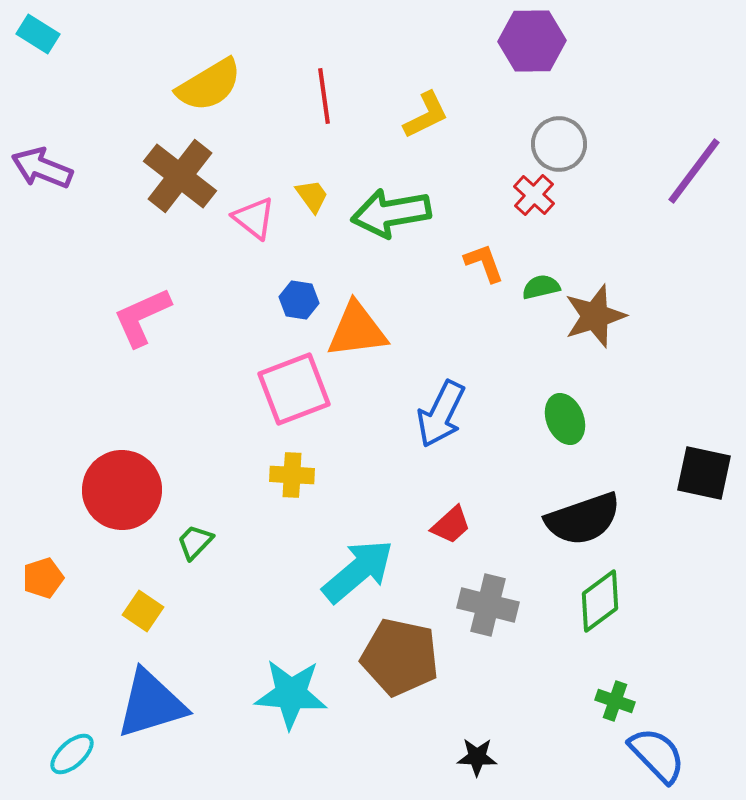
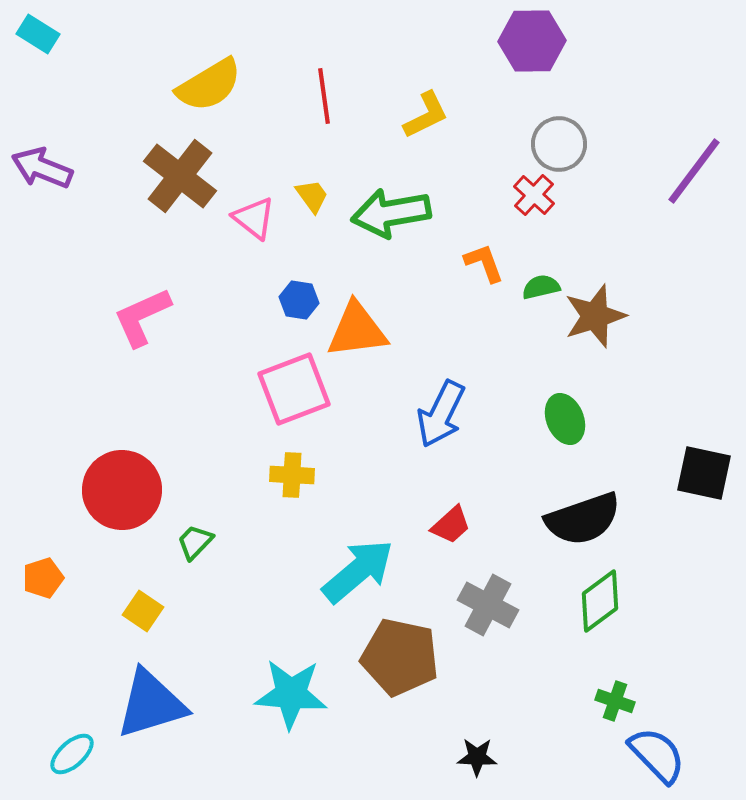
gray cross: rotated 14 degrees clockwise
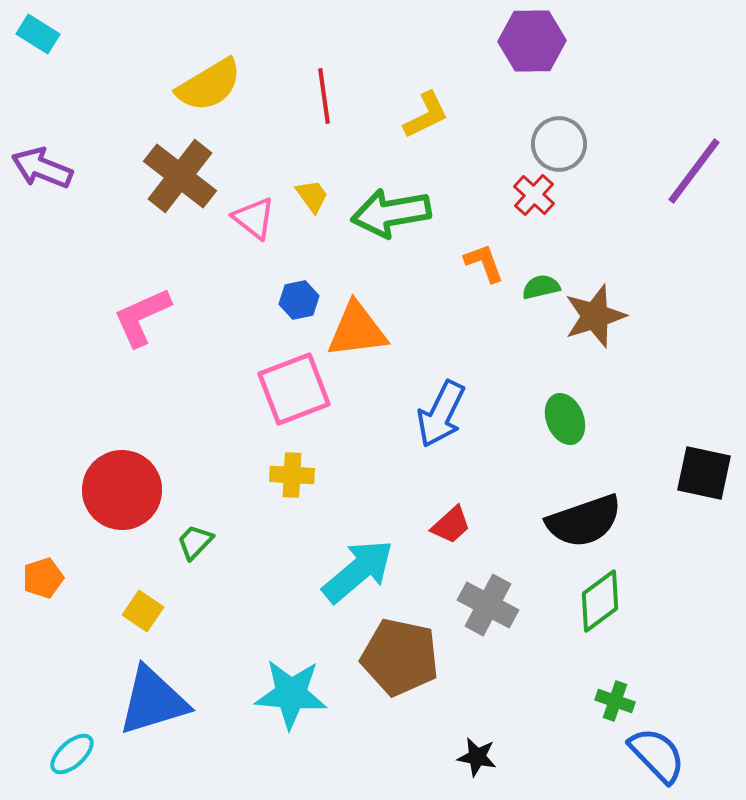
blue hexagon: rotated 21 degrees counterclockwise
black semicircle: moved 1 px right, 2 px down
blue triangle: moved 2 px right, 3 px up
black star: rotated 9 degrees clockwise
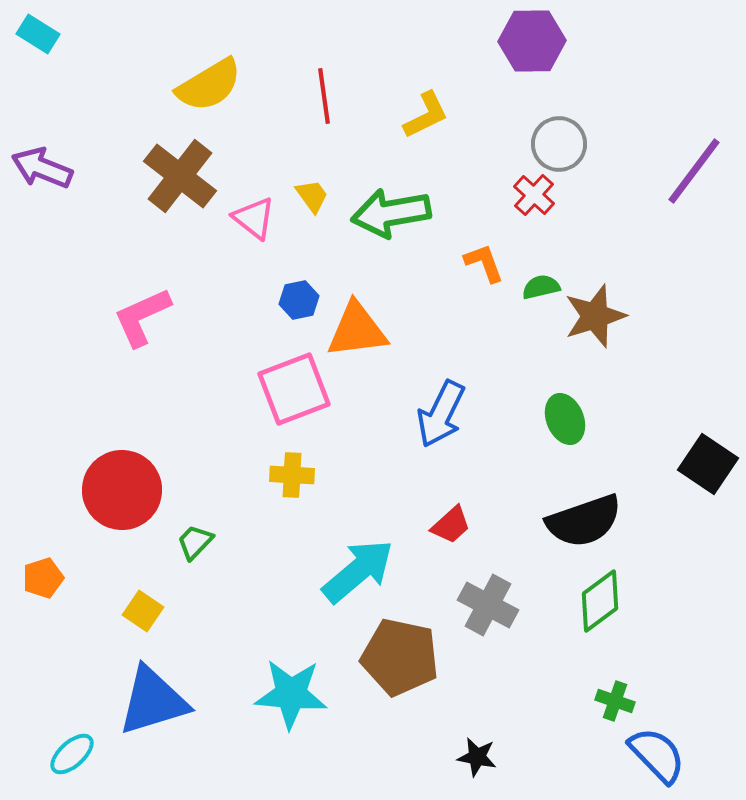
black square: moved 4 px right, 9 px up; rotated 22 degrees clockwise
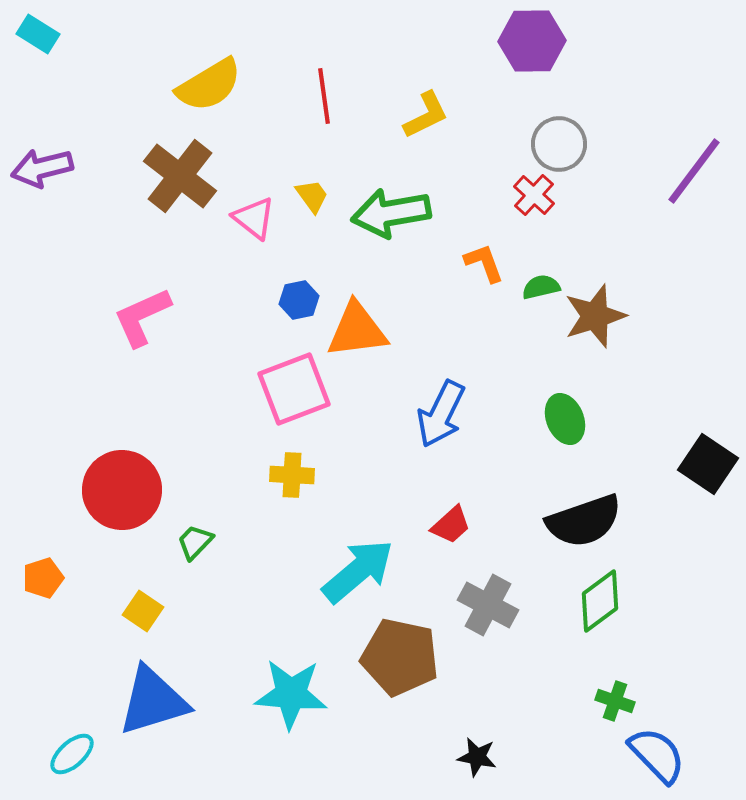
purple arrow: rotated 36 degrees counterclockwise
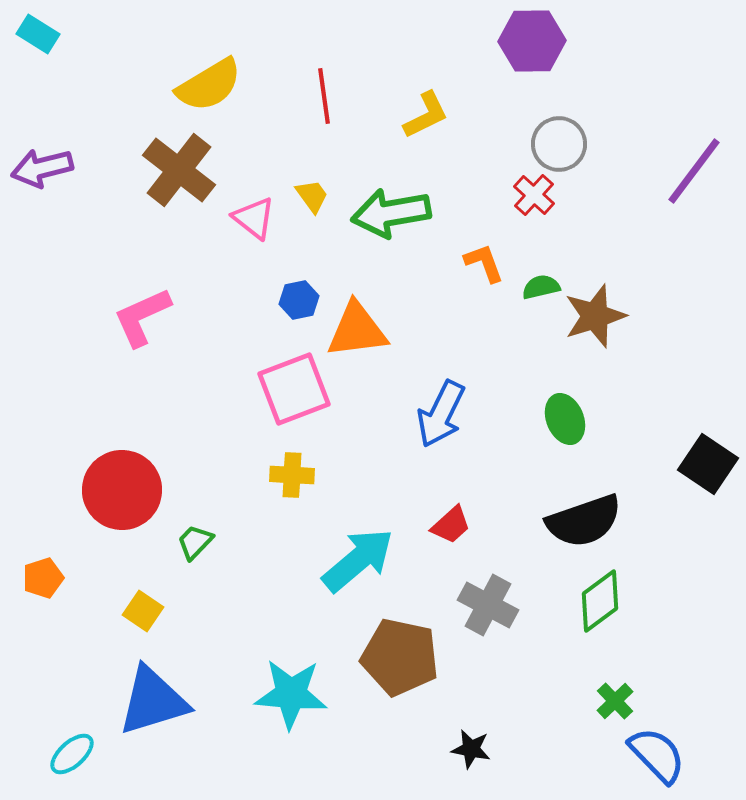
brown cross: moved 1 px left, 6 px up
cyan arrow: moved 11 px up
green cross: rotated 27 degrees clockwise
black star: moved 6 px left, 8 px up
